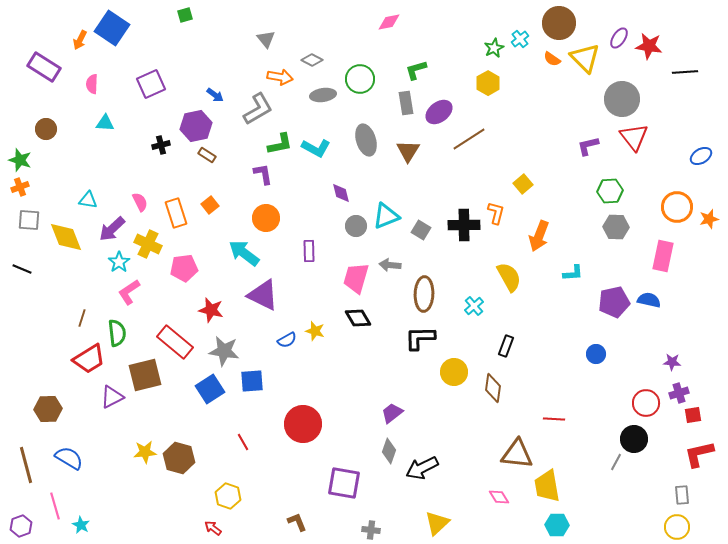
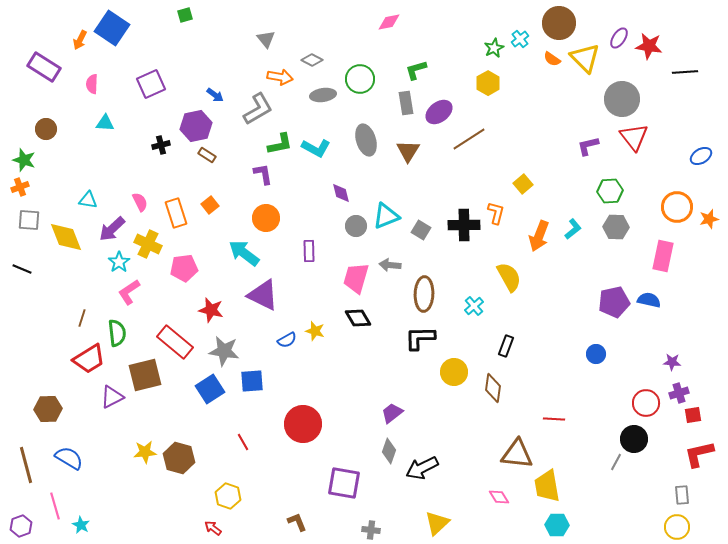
green star at (20, 160): moved 4 px right
cyan L-shape at (573, 273): moved 44 px up; rotated 35 degrees counterclockwise
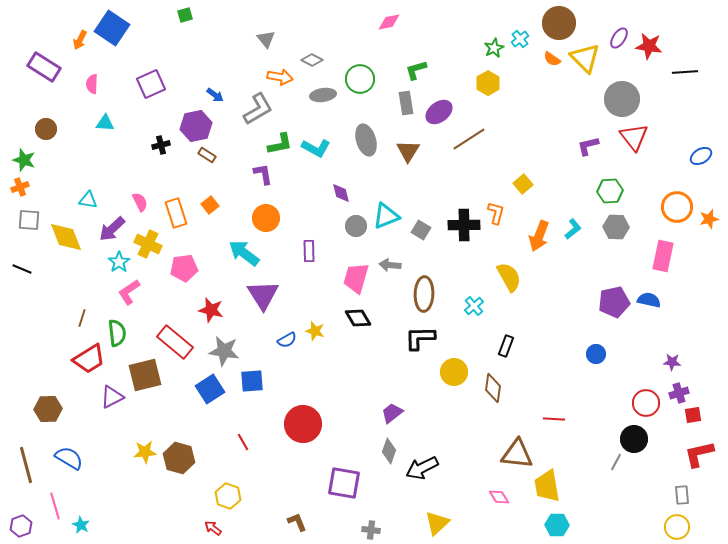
purple triangle at (263, 295): rotated 32 degrees clockwise
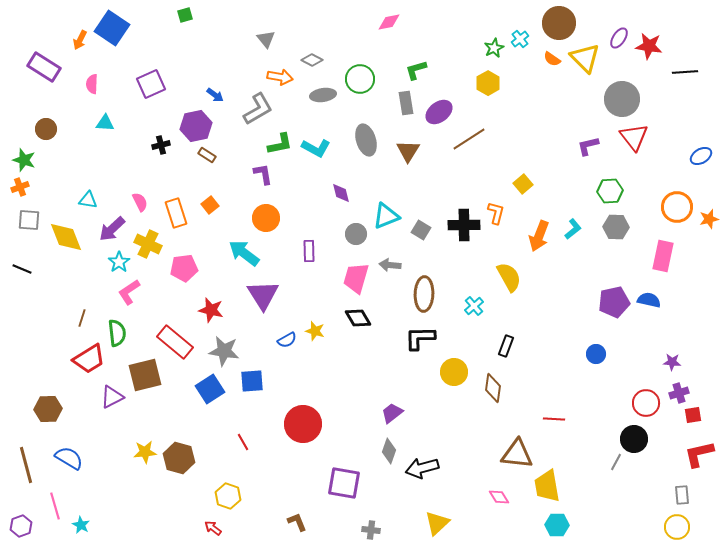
gray circle at (356, 226): moved 8 px down
black arrow at (422, 468): rotated 12 degrees clockwise
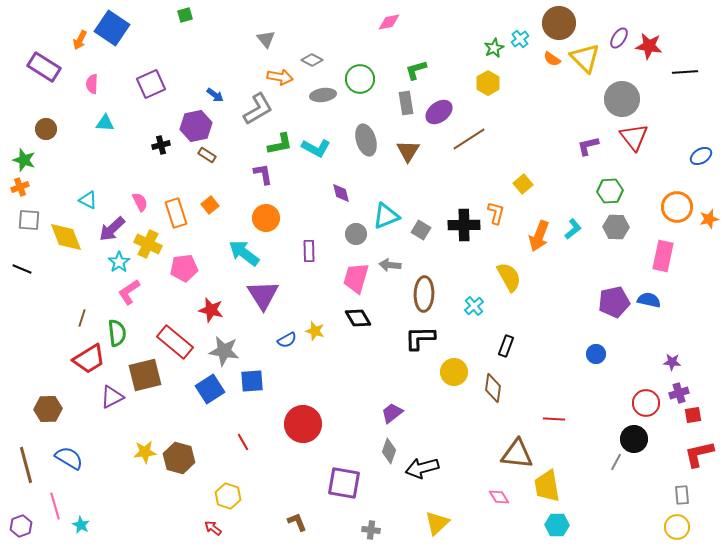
cyan triangle at (88, 200): rotated 18 degrees clockwise
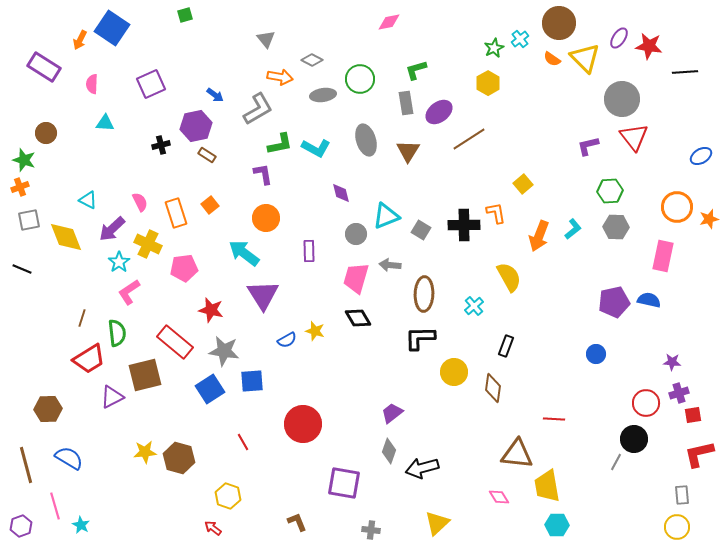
brown circle at (46, 129): moved 4 px down
orange L-shape at (496, 213): rotated 25 degrees counterclockwise
gray square at (29, 220): rotated 15 degrees counterclockwise
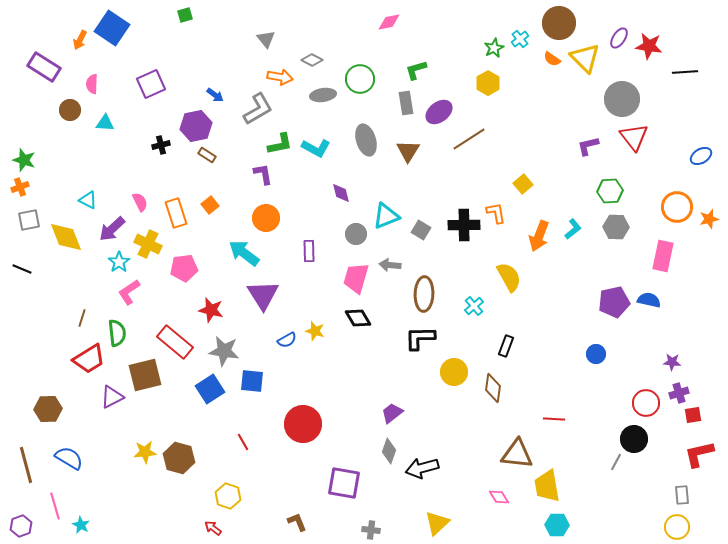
brown circle at (46, 133): moved 24 px right, 23 px up
blue square at (252, 381): rotated 10 degrees clockwise
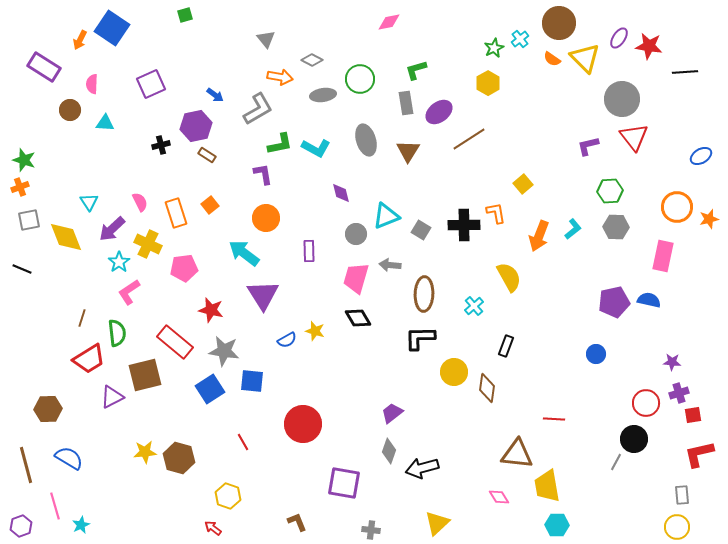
cyan triangle at (88, 200): moved 1 px right, 2 px down; rotated 30 degrees clockwise
brown diamond at (493, 388): moved 6 px left
cyan star at (81, 525): rotated 18 degrees clockwise
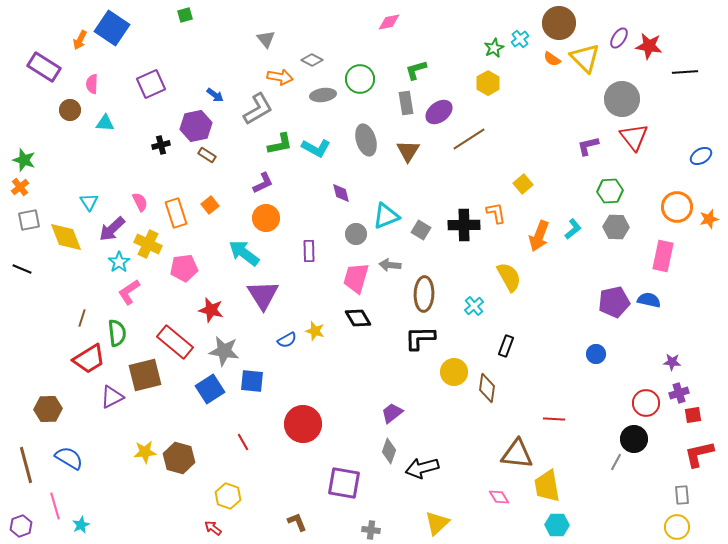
purple L-shape at (263, 174): moved 9 px down; rotated 75 degrees clockwise
orange cross at (20, 187): rotated 18 degrees counterclockwise
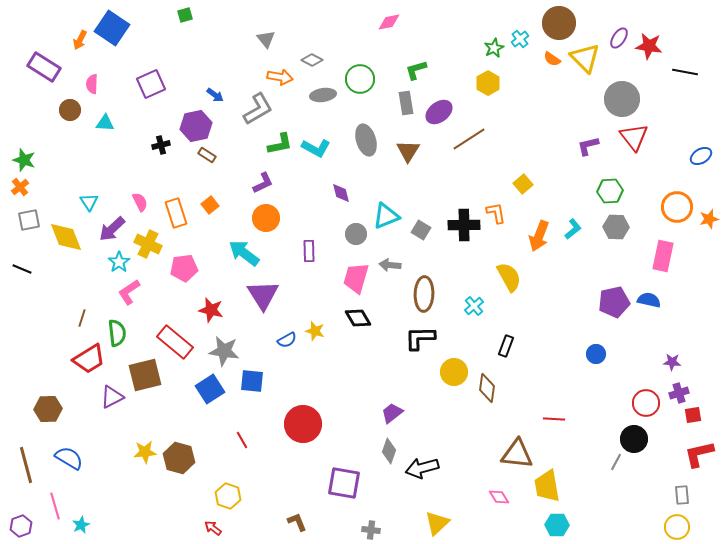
black line at (685, 72): rotated 15 degrees clockwise
red line at (243, 442): moved 1 px left, 2 px up
